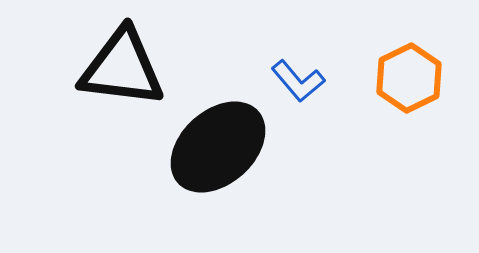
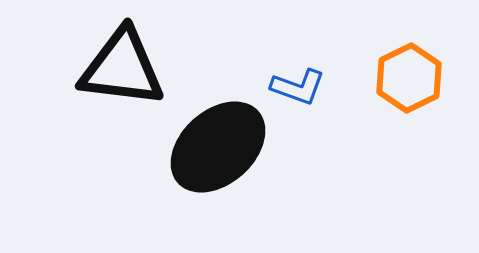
blue L-shape: moved 6 px down; rotated 30 degrees counterclockwise
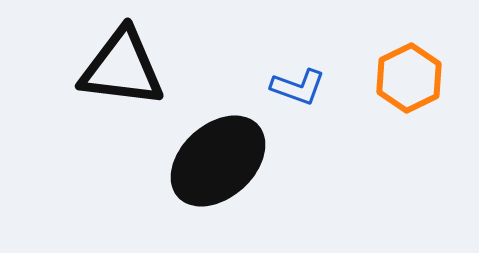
black ellipse: moved 14 px down
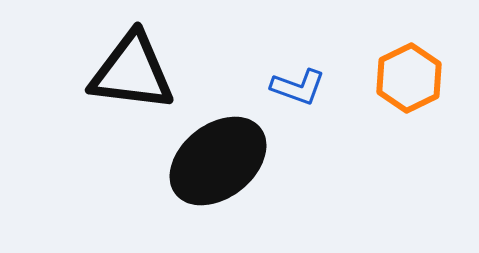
black triangle: moved 10 px right, 4 px down
black ellipse: rotated 4 degrees clockwise
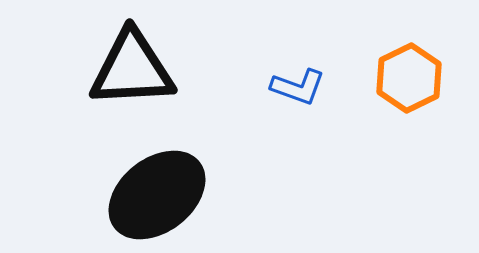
black triangle: moved 3 px up; rotated 10 degrees counterclockwise
black ellipse: moved 61 px left, 34 px down
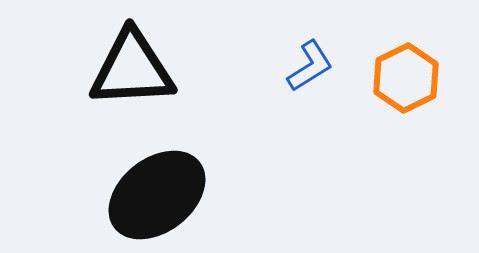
orange hexagon: moved 3 px left
blue L-shape: moved 12 px right, 21 px up; rotated 52 degrees counterclockwise
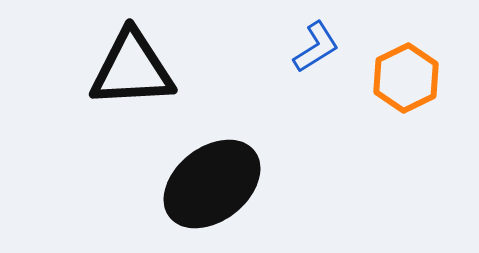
blue L-shape: moved 6 px right, 19 px up
black ellipse: moved 55 px right, 11 px up
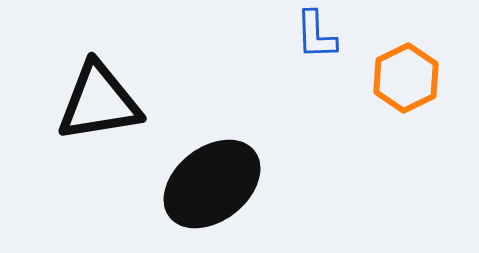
blue L-shape: moved 12 px up; rotated 120 degrees clockwise
black triangle: moved 33 px left, 33 px down; rotated 6 degrees counterclockwise
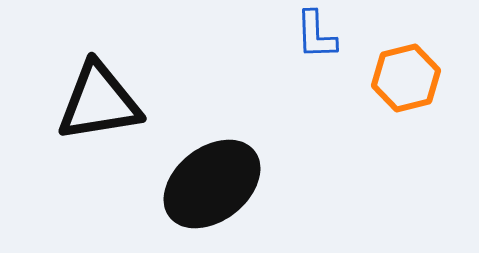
orange hexagon: rotated 12 degrees clockwise
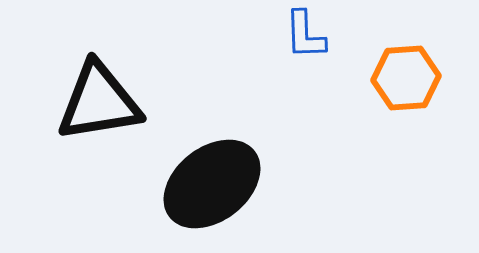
blue L-shape: moved 11 px left
orange hexagon: rotated 10 degrees clockwise
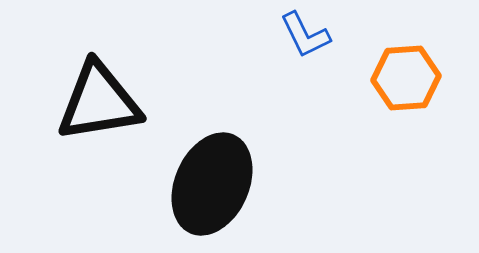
blue L-shape: rotated 24 degrees counterclockwise
black ellipse: rotated 28 degrees counterclockwise
